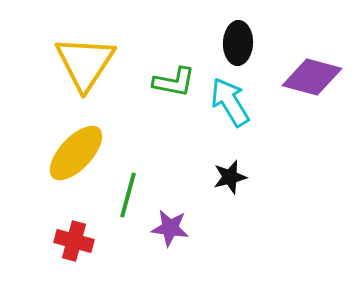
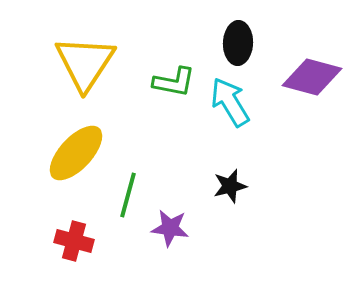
black star: moved 9 px down
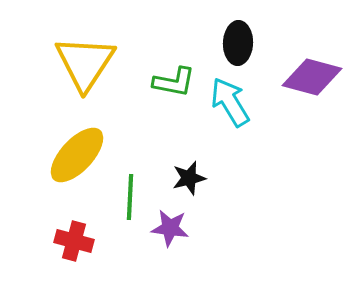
yellow ellipse: moved 1 px right, 2 px down
black star: moved 41 px left, 8 px up
green line: moved 2 px right, 2 px down; rotated 12 degrees counterclockwise
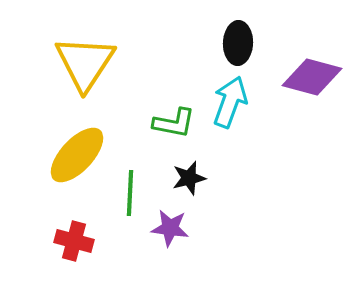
green L-shape: moved 41 px down
cyan arrow: rotated 51 degrees clockwise
green line: moved 4 px up
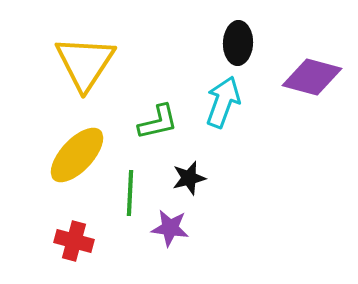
cyan arrow: moved 7 px left
green L-shape: moved 16 px left, 1 px up; rotated 24 degrees counterclockwise
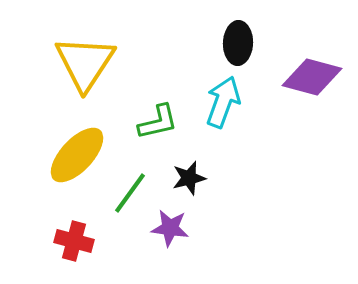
green line: rotated 33 degrees clockwise
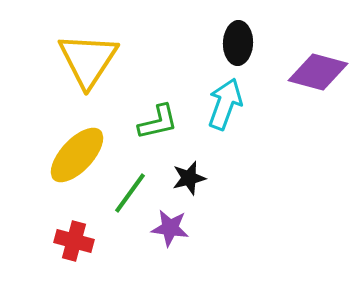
yellow triangle: moved 3 px right, 3 px up
purple diamond: moved 6 px right, 5 px up
cyan arrow: moved 2 px right, 2 px down
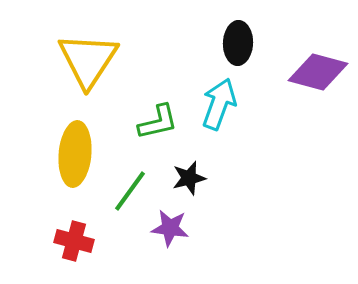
cyan arrow: moved 6 px left
yellow ellipse: moved 2 px left, 1 px up; rotated 38 degrees counterclockwise
green line: moved 2 px up
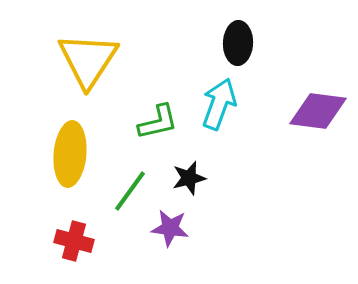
purple diamond: moved 39 px down; rotated 8 degrees counterclockwise
yellow ellipse: moved 5 px left
